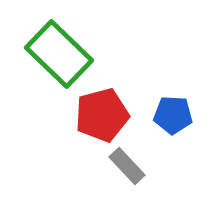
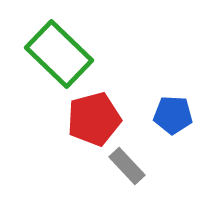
red pentagon: moved 8 px left, 4 px down
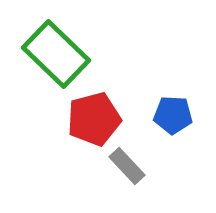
green rectangle: moved 3 px left
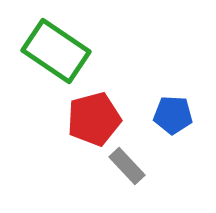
green rectangle: moved 3 px up; rotated 10 degrees counterclockwise
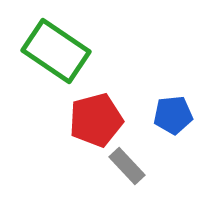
blue pentagon: rotated 9 degrees counterclockwise
red pentagon: moved 2 px right, 1 px down
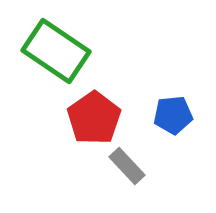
red pentagon: moved 2 px left, 2 px up; rotated 20 degrees counterclockwise
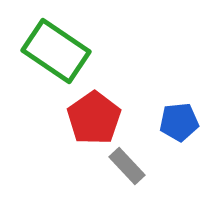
blue pentagon: moved 6 px right, 7 px down
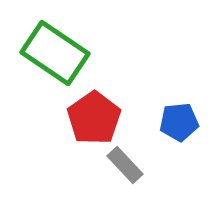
green rectangle: moved 1 px left, 2 px down
gray rectangle: moved 2 px left, 1 px up
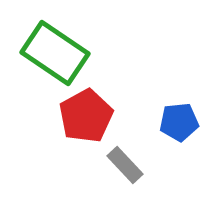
red pentagon: moved 8 px left, 2 px up; rotated 6 degrees clockwise
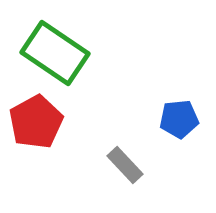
red pentagon: moved 50 px left, 6 px down
blue pentagon: moved 3 px up
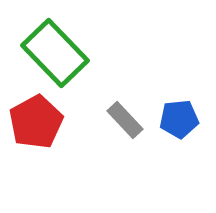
green rectangle: rotated 12 degrees clockwise
gray rectangle: moved 45 px up
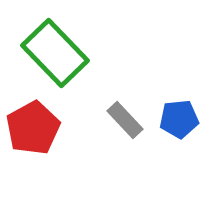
red pentagon: moved 3 px left, 6 px down
